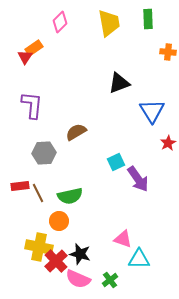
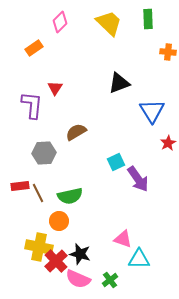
yellow trapezoid: rotated 36 degrees counterclockwise
red triangle: moved 30 px right, 31 px down
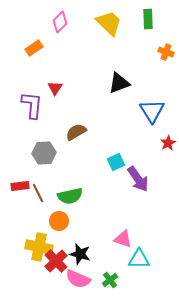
orange cross: moved 2 px left; rotated 14 degrees clockwise
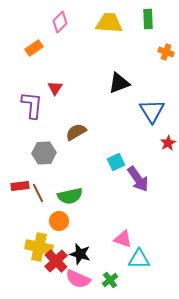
yellow trapezoid: rotated 40 degrees counterclockwise
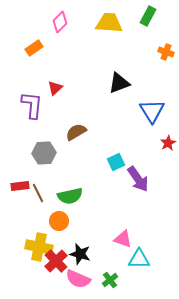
green rectangle: moved 3 px up; rotated 30 degrees clockwise
red triangle: rotated 14 degrees clockwise
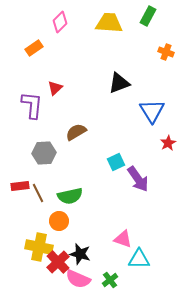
red cross: moved 2 px right, 1 px down
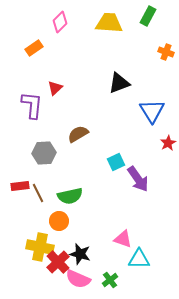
brown semicircle: moved 2 px right, 2 px down
yellow cross: moved 1 px right
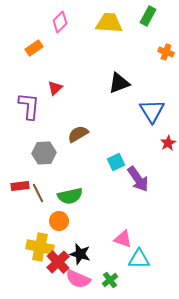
purple L-shape: moved 3 px left, 1 px down
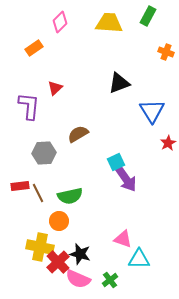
purple arrow: moved 12 px left
